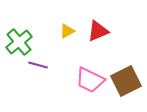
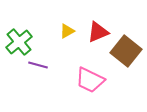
red triangle: moved 1 px down
brown square: moved 30 px up; rotated 24 degrees counterclockwise
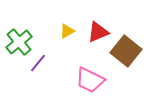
purple line: moved 2 px up; rotated 66 degrees counterclockwise
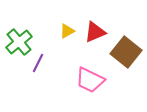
red triangle: moved 3 px left
brown square: moved 1 px down
purple line: rotated 12 degrees counterclockwise
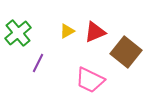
green cross: moved 1 px left, 9 px up
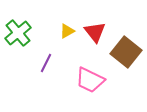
red triangle: rotated 45 degrees counterclockwise
purple line: moved 8 px right
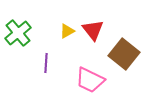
red triangle: moved 2 px left, 2 px up
brown square: moved 2 px left, 2 px down
purple line: rotated 24 degrees counterclockwise
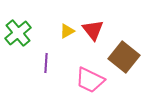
brown square: moved 3 px down
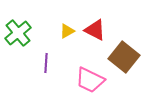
red triangle: moved 2 px right; rotated 25 degrees counterclockwise
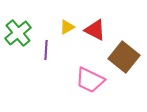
yellow triangle: moved 4 px up
purple line: moved 13 px up
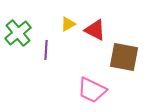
yellow triangle: moved 1 px right, 3 px up
brown square: rotated 28 degrees counterclockwise
pink trapezoid: moved 2 px right, 10 px down
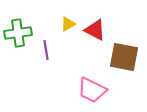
green cross: rotated 32 degrees clockwise
purple line: rotated 12 degrees counterclockwise
